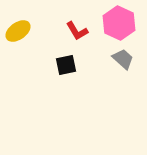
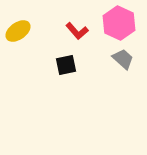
red L-shape: rotated 10 degrees counterclockwise
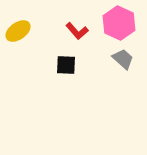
black square: rotated 15 degrees clockwise
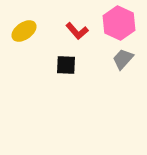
yellow ellipse: moved 6 px right
gray trapezoid: rotated 90 degrees counterclockwise
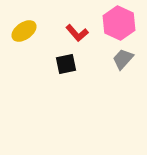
red L-shape: moved 2 px down
black square: moved 1 px up; rotated 15 degrees counterclockwise
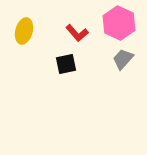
yellow ellipse: rotated 40 degrees counterclockwise
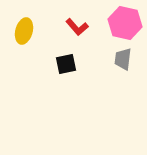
pink hexagon: moved 6 px right; rotated 12 degrees counterclockwise
red L-shape: moved 6 px up
gray trapezoid: rotated 35 degrees counterclockwise
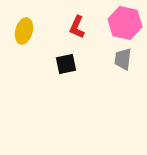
red L-shape: rotated 65 degrees clockwise
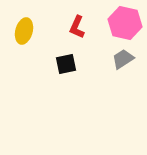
gray trapezoid: rotated 50 degrees clockwise
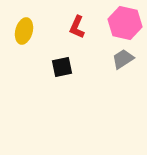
black square: moved 4 px left, 3 px down
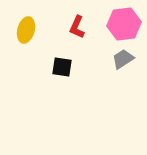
pink hexagon: moved 1 px left, 1 px down; rotated 20 degrees counterclockwise
yellow ellipse: moved 2 px right, 1 px up
black square: rotated 20 degrees clockwise
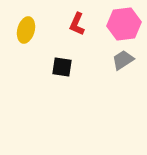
red L-shape: moved 3 px up
gray trapezoid: moved 1 px down
